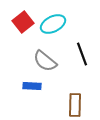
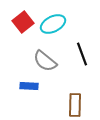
blue rectangle: moved 3 px left
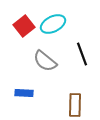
red square: moved 1 px right, 4 px down
blue rectangle: moved 5 px left, 7 px down
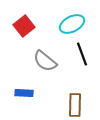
cyan ellipse: moved 19 px right
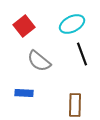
gray semicircle: moved 6 px left
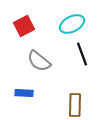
red square: rotated 10 degrees clockwise
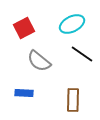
red square: moved 2 px down
black line: rotated 35 degrees counterclockwise
brown rectangle: moved 2 px left, 5 px up
